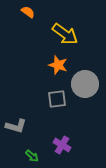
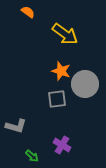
orange star: moved 3 px right, 6 px down
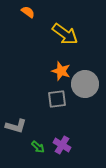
green arrow: moved 6 px right, 9 px up
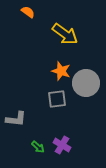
gray circle: moved 1 px right, 1 px up
gray L-shape: moved 7 px up; rotated 10 degrees counterclockwise
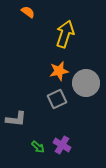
yellow arrow: rotated 108 degrees counterclockwise
orange star: moved 2 px left; rotated 30 degrees counterclockwise
gray square: rotated 18 degrees counterclockwise
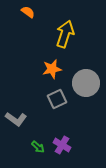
orange star: moved 7 px left, 2 px up
gray L-shape: rotated 30 degrees clockwise
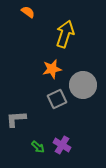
gray circle: moved 3 px left, 2 px down
gray L-shape: rotated 140 degrees clockwise
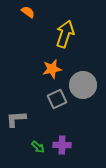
purple cross: rotated 30 degrees counterclockwise
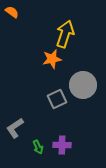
orange semicircle: moved 16 px left
orange star: moved 10 px up
gray L-shape: moved 1 px left, 9 px down; rotated 30 degrees counterclockwise
green arrow: rotated 24 degrees clockwise
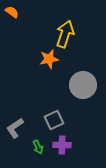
orange star: moved 3 px left
gray square: moved 3 px left, 21 px down
